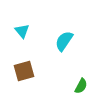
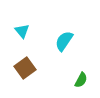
brown square: moved 1 px right, 3 px up; rotated 20 degrees counterclockwise
green semicircle: moved 6 px up
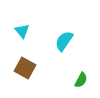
brown square: rotated 25 degrees counterclockwise
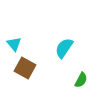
cyan triangle: moved 8 px left, 13 px down
cyan semicircle: moved 7 px down
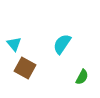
cyan semicircle: moved 2 px left, 4 px up
green semicircle: moved 1 px right, 3 px up
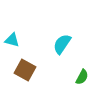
cyan triangle: moved 2 px left, 4 px up; rotated 35 degrees counterclockwise
brown square: moved 2 px down
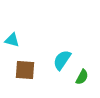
cyan semicircle: moved 16 px down
brown square: rotated 25 degrees counterclockwise
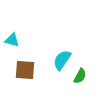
green semicircle: moved 2 px left, 1 px up
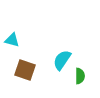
brown square: rotated 15 degrees clockwise
green semicircle: rotated 28 degrees counterclockwise
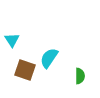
cyan triangle: rotated 42 degrees clockwise
cyan semicircle: moved 13 px left, 2 px up
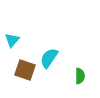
cyan triangle: rotated 14 degrees clockwise
